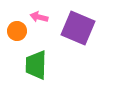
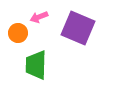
pink arrow: rotated 36 degrees counterclockwise
orange circle: moved 1 px right, 2 px down
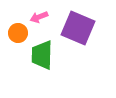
green trapezoid: moved 6 px right, 10 px up
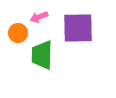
purple square: rotated 24 degrees counterclockwise
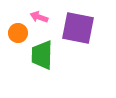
pink arrow: rotated 42 degrees clockwise
purple square: rotated 12 degrees clockwise
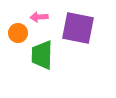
pink arrow: rotated 24 degrees counterclockwise
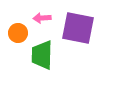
pink arrow: moved 3 px right, 1 px down
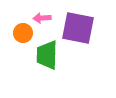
orange circle: moved 5 px right
green trapezoid: moved 5 px right
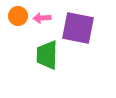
orange circle: moved 5 px left, 17 px up
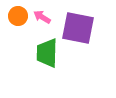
pink arrow: moved 1 px up; rotated 36 degrees clockwise
green trapezoid: moved 2 px up
